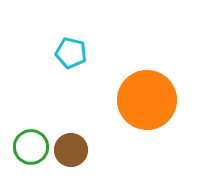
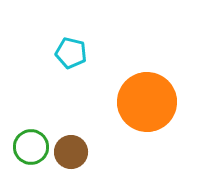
orange circle: moved 2 px down
brown circle: moved 2 px down
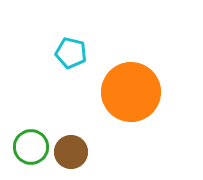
orange circle: moved 16 px left, 10 px up
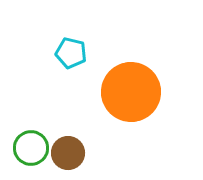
green circle: moved 1 px down
brown circle: moved 3 px left, 1 px down
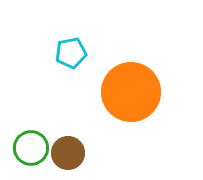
cyan pentagon: rotated 24 degrees counterclockwise
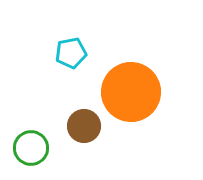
brown circle: moved 16 px right, 27 px up
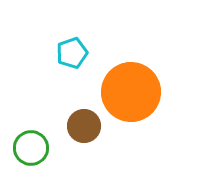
cyan pentagon: moved 1 px right; rotated 8 degrees counterclockwise
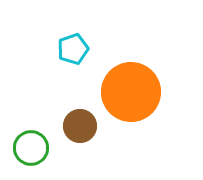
cyan pentagon: moved 1 px right, 4 px up
brown circle: moved 4 px left
